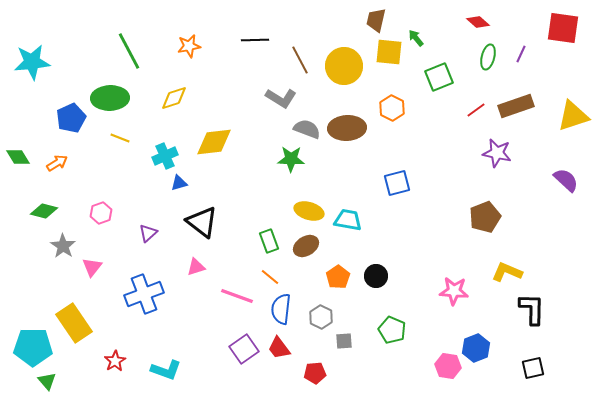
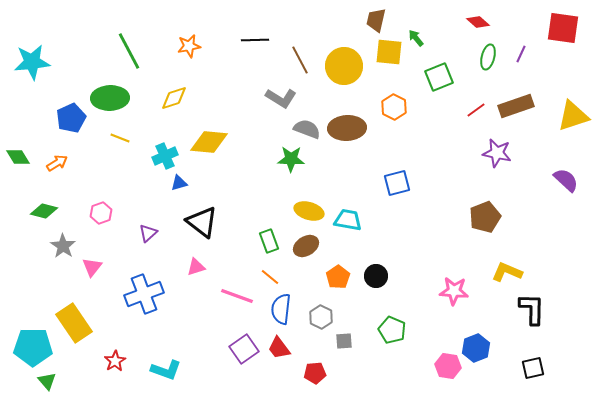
orange hexagon at (392, 108): moved 2 px right, 1 px up
yellow diamond at (214, 142): moved 5 px left; rotated 12 degrees clockwise
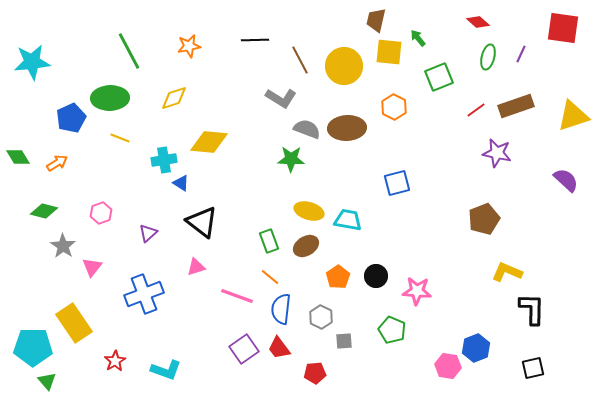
green arrow at (416, 38): moved 2 px right
cyan cross at (165, 156): moved 1 px left, 4 px down; rotated 15 degrees clockwise
blue triangle at (179, 183): moved 2 px right; rotated 48 degrees clockwise
brown pentagon at (485, 217): moved 1 px left, 2 px down
pink star at (454, 291): moved 37 px left
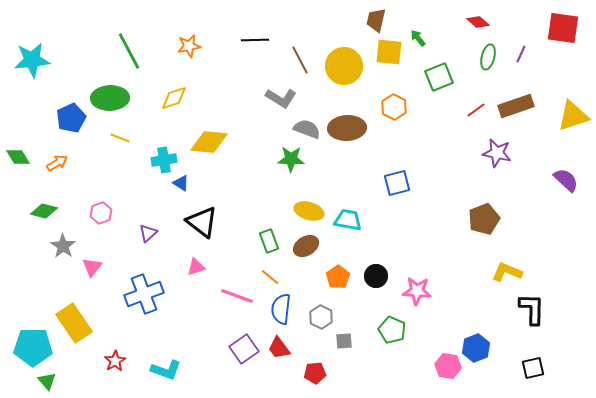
cyan star at (32, 62): moved 2 px up
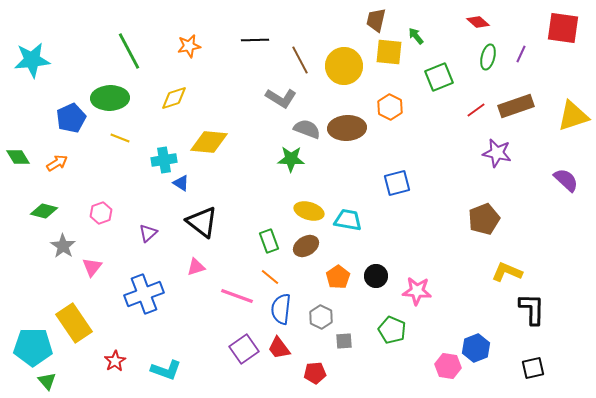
green arrow at (418, 38): moved 2 px left, 2 px up
orange hexagon at (394, 107): moved 4 px left
